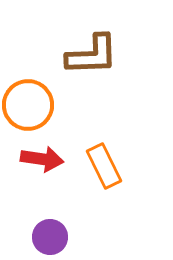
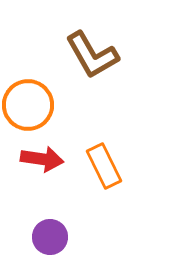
brown L-shape: rotated 62 degrees clockwise
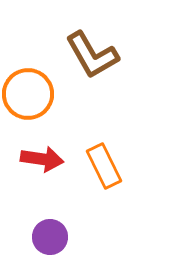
orange circle: moved 11 px up
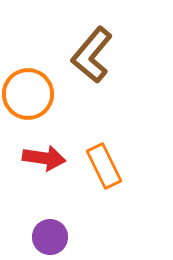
brown L-shape: rotated 70 degrees clockwise
red arrow: moved 2 px right, 1 px up
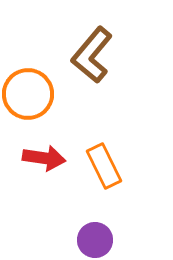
purple circle: moved 45 px right, 3 px down
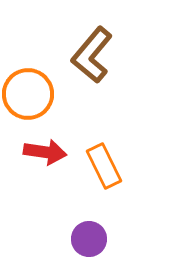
red arrow: moved 1 px right, 6 px up
purple circle: moved 6 px left, 1 px up
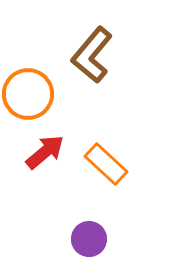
red arrow: rotated 48 degrees counterclockwise
orange rectangle: moved 2 px right, 2 px up; rotated 21 degrees counterclockwise
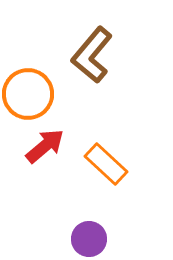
red arrow: moved 6 px up
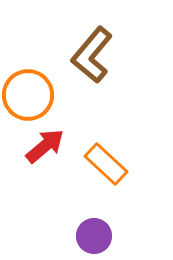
orange circle: moved 1 px down
purple circle: moved 5 px right, 3 px up
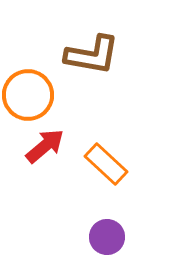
brown L-shape: rotated 120 degrees counterclockwise
purple circle: moved 13 px right, 1 px down
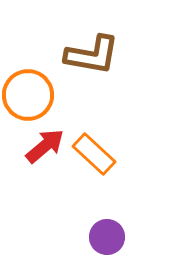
orange rectangle: moved 12 px left, 10 px up
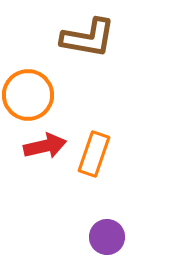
brown L-shape: moved 4 px left, 17 px up
red arrow: rotated 27 degrees clockwise
orange rectangle: rotated 66 degrees clockwise
